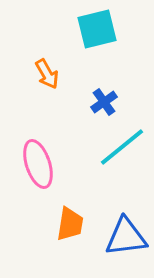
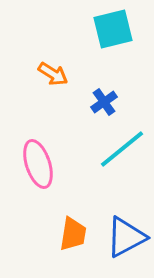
cyan square: moved 16 px right
orange arrow: moved 6 px right; rotated 28 degrees counterclockwise
cyan line: moved 2 px down
orange trapezoid: moved 3 px right, 10 px down
blue triangle: rotated 21 degrees counterclockwise
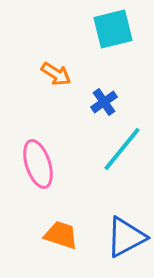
orange arrow: moved 3 px right
cyan line: rotated 12 degrees counterclockwise
orange trapezoid: moved 12 px left, 1 px down; rotated 81 degrees counterclockwise
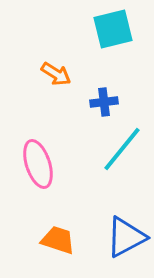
blue cross: rotated 28 degrees clockwise
orange trapezoid: moved 3 px left, 5 px down
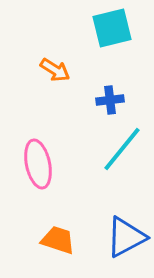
cyan square: moved 1 px left, 1 px up
orange arrow: moved 1 px left, 4 px up
blue cross: moved 6 px right, 2 px up
pink ellipse: rotated 6 degrees clockwise
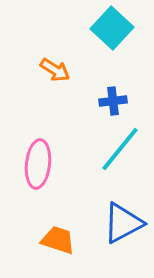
cyan square: rotated 33 degrees counterclockwise
blue cross: moved 3 px right, 1 px down
cyan line: moved 2 px left
pink ellipse: rotated 18 degrees clockwise
blue triangle: moved 3 px left, 14 px up
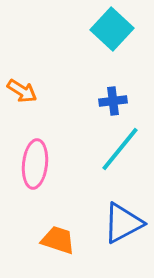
cyan square: moved 1 px down
orange arrow: moved 33 px left, 21 px down
pink ellipse: moved 3 px left
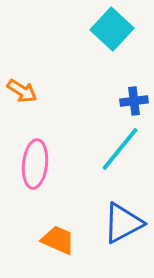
blue cross: moved 21 px right
orange trapezoid: rotated 6 degrees clockwise
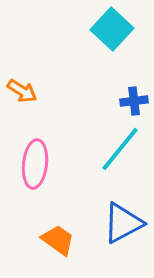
orange trapezoid: rotated 12 degrees clockwise
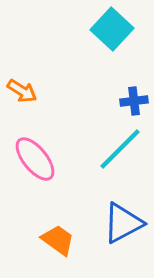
cyan line: rotated 6 degrees clockwise
pink ellipse: moved 5 px up; rotated 45 degrees counterclockwise
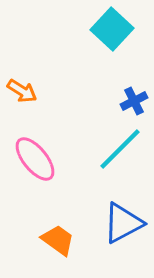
blue cross: rotated 20 degrees counterclockwise
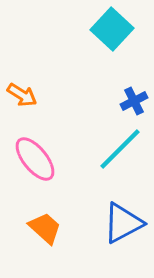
orange arrow: moved 4 px down
orange trapezoid: moved 13 px left, 12 px up; rotated 6 degrees clockwise
